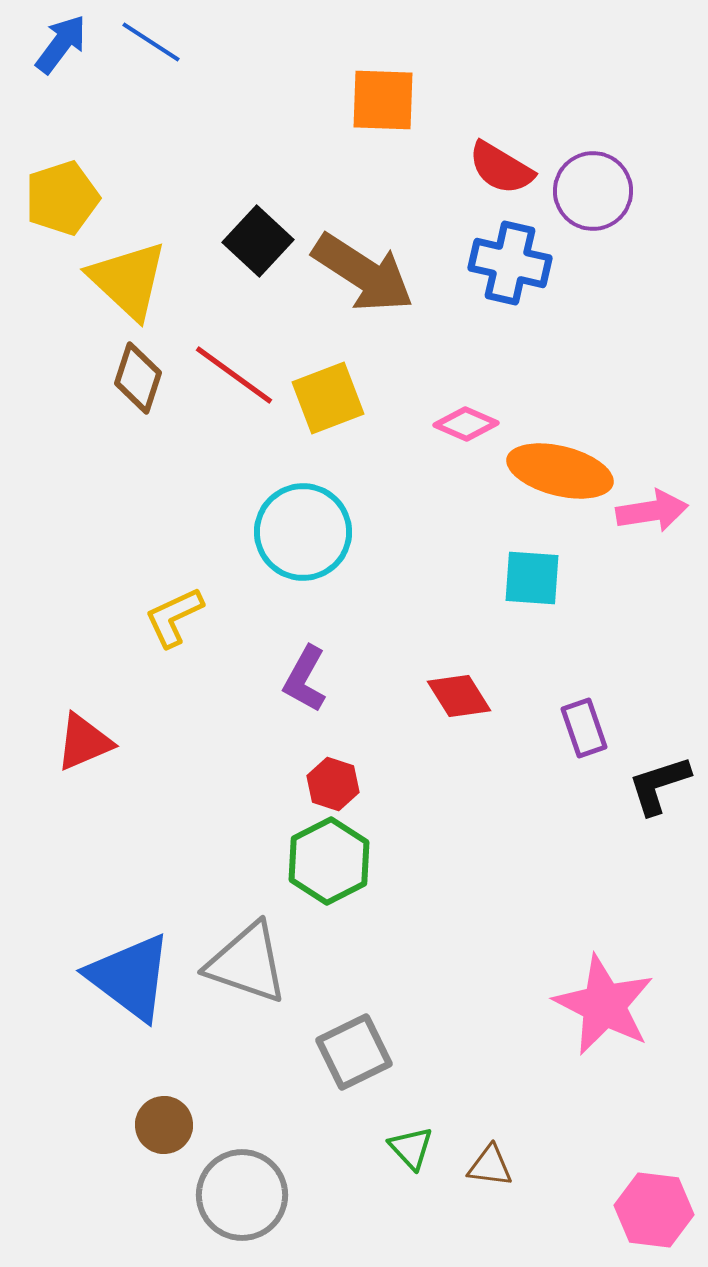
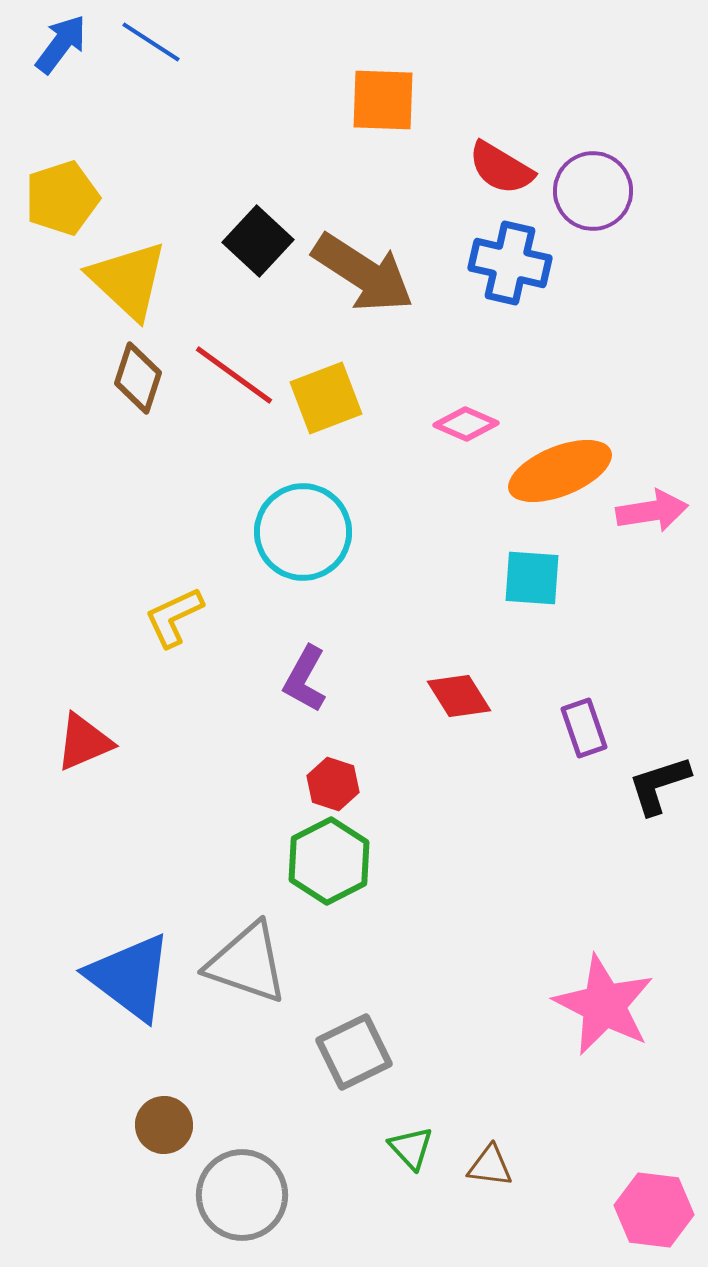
yellow square: moved 2 px left
orange ellipse: rotated 36 degrees counterclockwise
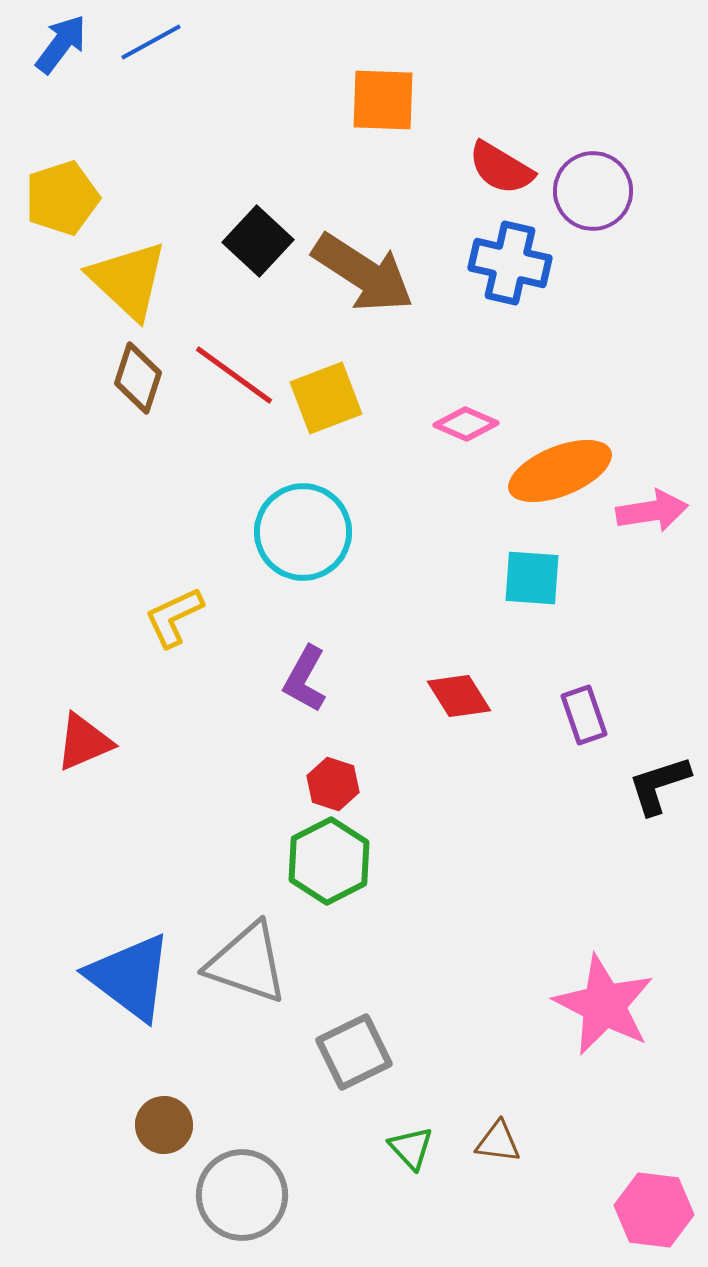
blue line: rotated 62 degrees counterclockwise
purple rectangle: moved 13 px up
brown triangle: moved 8 px right, 24 px up
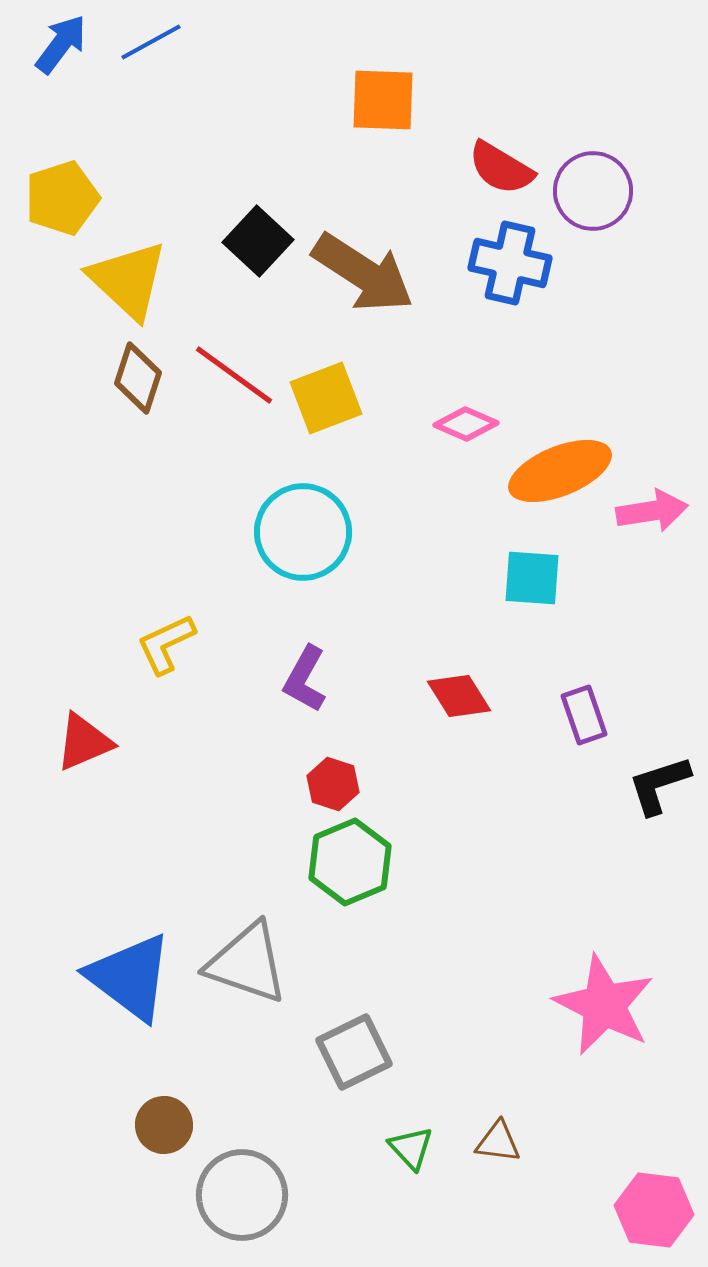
yellow L-shape: moved 8 px left, 27 px down
green hexagon: moved 21 px right, 1 px down; rotated 4 degrees clockwise
